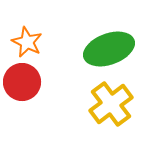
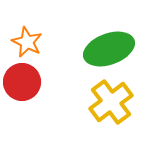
yellow cross: moved 2 px up
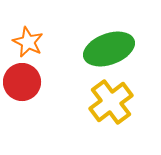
orange star: moved 1 px right
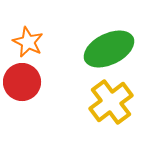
green ellipse: rotated 6 degrees counterclockwise
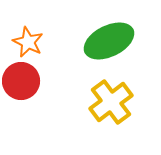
green ellipse: moved 8 px up
red circle: moved 1 px left, 1 px up
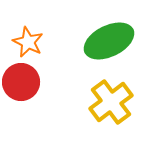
red circle: moved 1 px down
